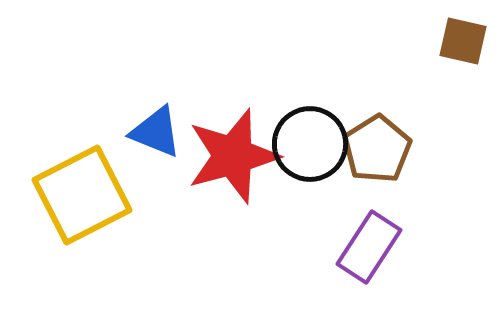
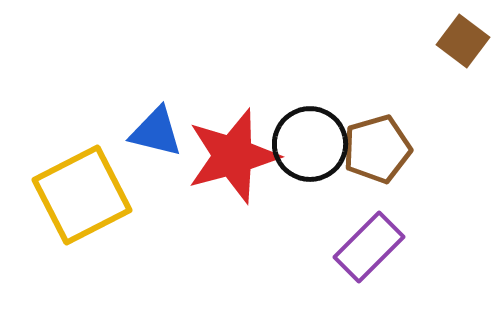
brown square: rotated 24 degrees clockwise
blue triangle: rotated 8 degrees counterclockwise
brown pentagon: rotated 16 degrees clockwise
purple rectangle: rotated 12 degrees clockwise
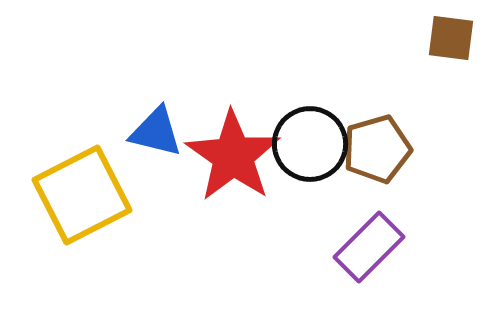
brown square: moved 12 px left, 3 px up; rotated 30 degrees counterclockwise
red star: rotated 22 degrees counterclockwise
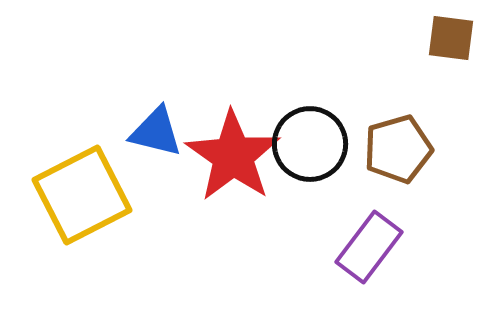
brown pentagon: moved 21 px right
purple rectangle: rotated 8 degrees counterclockwise
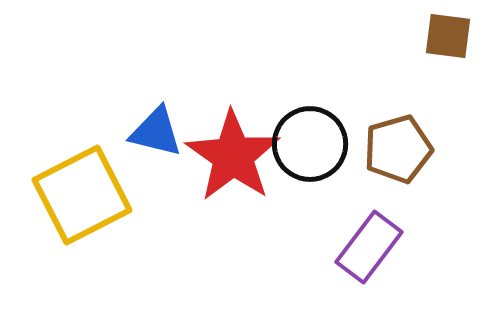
brown square: moved 3 px left, 2 px up
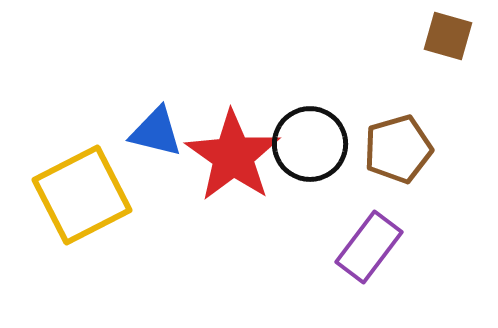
brown square: rotated 9 degrees clockwise
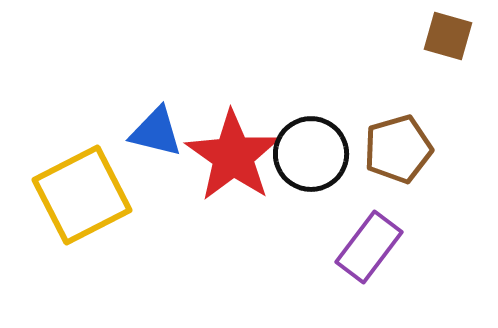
black circle: moved 1 px right, 10 px down
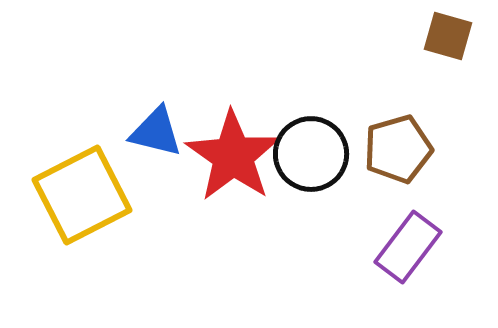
purple rectangle: moved 39 px right
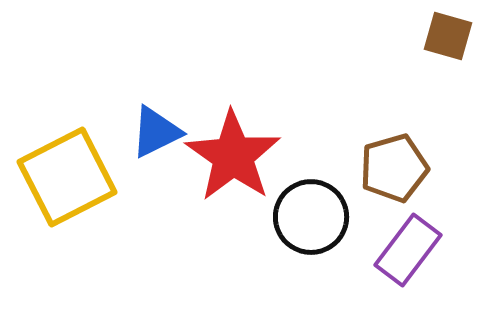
blue triangle: rotated 40 degrees counterclockwise
brown pentagon: moved 4 px left, 19 px down
black circle: moved 63 px down
yellow square: moved 15 px left, 18 px up
purple rectangle: moved 3 px down
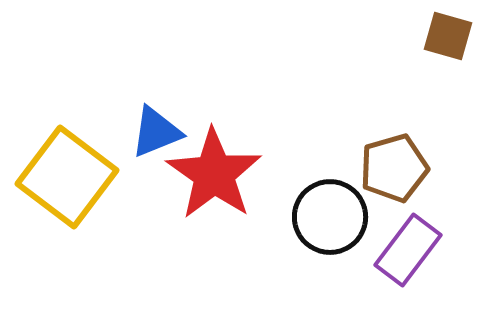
blue triangle: rotated 4 degrees clockwise
red star: moved 19 px left, 18 px down
yellow square: rotated 26 degrees counterclockwise
black circle: moved 19 px right
